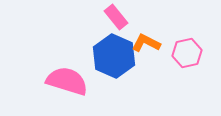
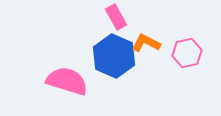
pink rectangle: rotated 10 degrees clockwise
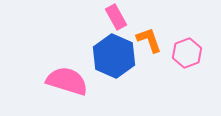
orange L-shape: moved 3 px right, 3 px up; rotated 44 degrees clockwise
pink hexagon: rotated 8 degrees counterclockwise
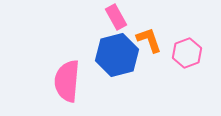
blue hexagon: moved 3 px right, 1 px up; rotated 21 degrees clockwise
pink semicircle: rotated 102 degrees counterclockwise
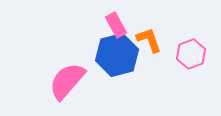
pink rectangle: moved 8 px down
pink hexagon: moved 4 px right, 1 px down
pink semicircle: rotated 36 degrees clockwise
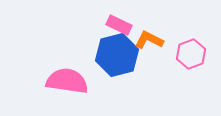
pink rectangle: moved 3 px right; rotated 35 degrees counterclockwise
orange L-shape: rotated 44 degrees counterclockwise
pink semicircle: rotated 57 degrees clockwise
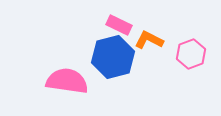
blue hexagon: moved 4 px left, 2 px down
